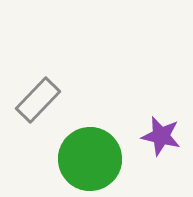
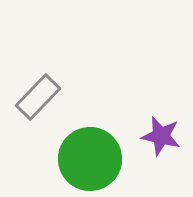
gray rectangle: moved 3 px up
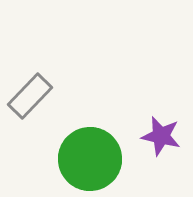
gray rectangle: moved 8 px left, 1 px up
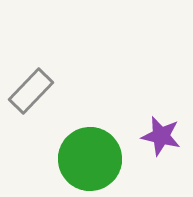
gray rectangle: moved 1 px right, 5 px up
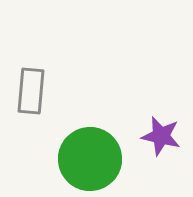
gray rectangle: rotated 39 degrees counterclockwise
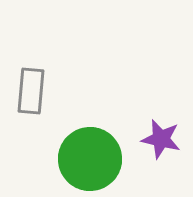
purple star: moved 3 px down
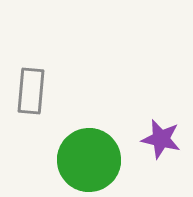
green circle: moved 1 px left, 1 px down
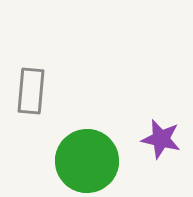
green circle: moved 2 px left, 1 px down
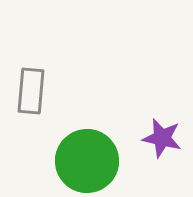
purple star: moved 1 px right, 1 px up
